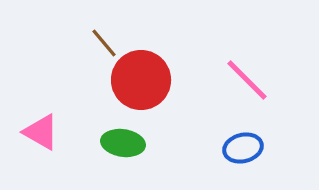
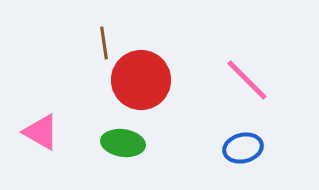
brown line: rotated 32 degrees clockwise
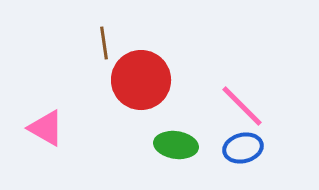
pink line: moved 5 px left, 26 px down
pink triangle: moved 5 px right, 4 px up
green ellipse: moved 53 px right, 2 px down
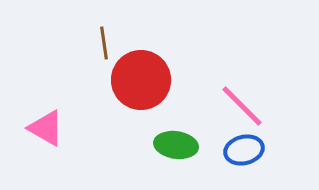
blue ellipse: moved 1 px right, 2 px down
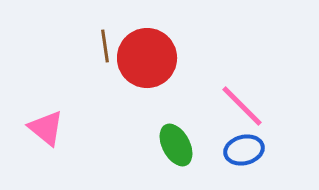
brown line: moved 1 px right, 3 px down
red circle: moved 6 px right, 22 px up
pink triangle: rotated 9 degrees clockwise
green ellipse: rotated 54 degrees clockwise
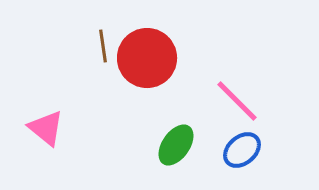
brown line: moved 2 px left
pink line: moved 5 px left, 5 px up
green ellipse: rotated 63 degrees clockwise
blue ellipse: moved 2 px left; rotated 27 degrees counterclockwise
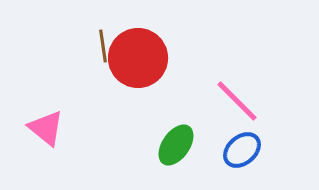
red circle: moved 9 px left
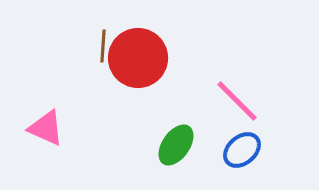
brown line: rotated 12 degrees clockwise
pink triangle: rotated 15 degrees counterclockwise
